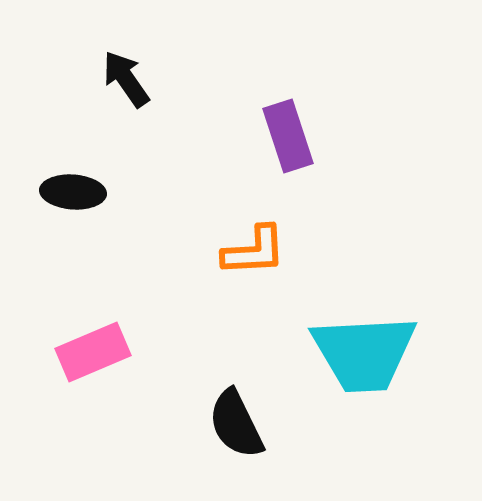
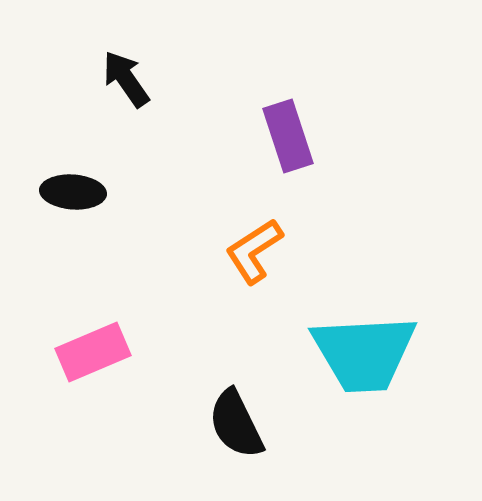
orange L-shape: rotated 150 degrees clockwise
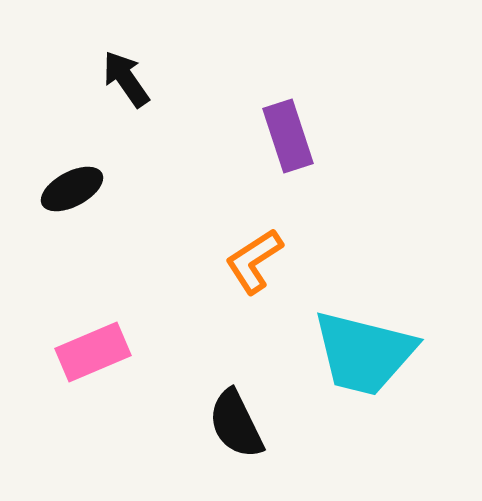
black ellipse: moved 1 px left, 3 px up; rotated 32 degrees counterclockwise
orange L-shape: moved 10 px down
cyan trapezoid: rotated 17 degrees clockwise
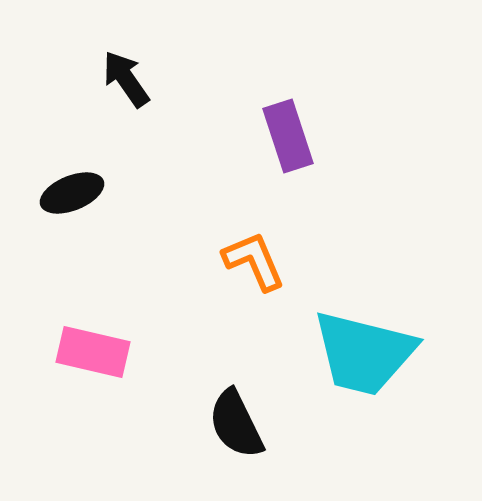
black ellipse: moved 4 px down; rotated 6 degrees clockwise
orange L-shape: rotated 100 degrees clockwise
pink rectangle: rotated 36 degrees clockwise
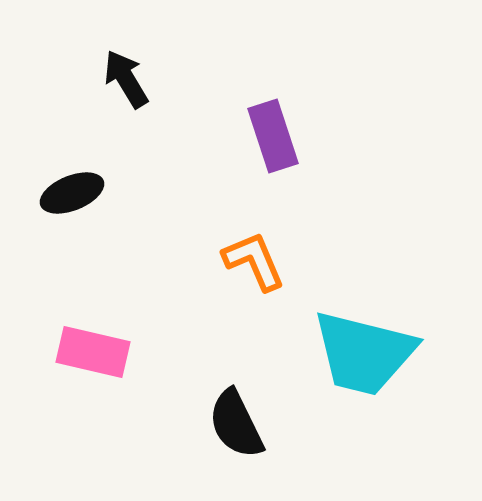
black arrow: rotated 4 degrees clockwise
purple rectangle: moved 15 px left
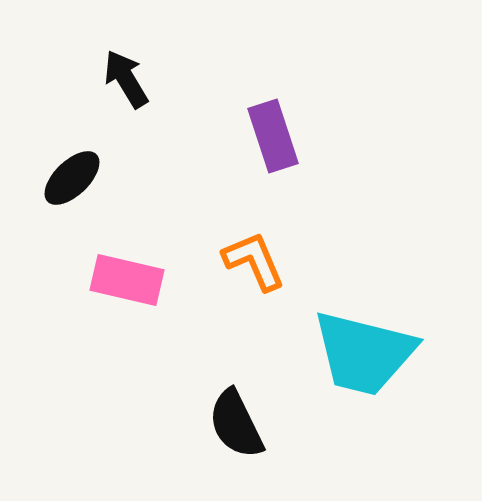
black ellipse: moved 15 px up; rotated 22 degrees counterclockwise
pink rectangle: moved 34 px right, 72 px up
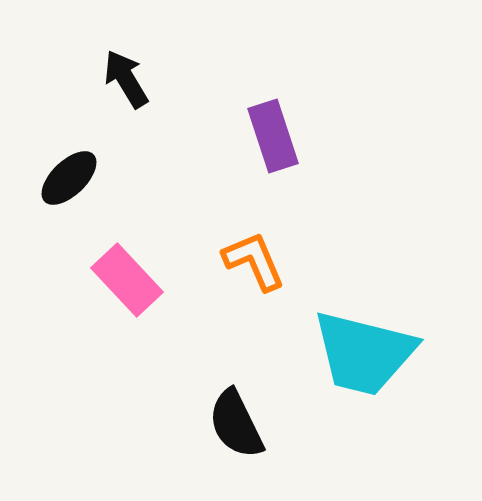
black ellipse: moved 3 px left
pink rectangle: rotated 34 degrees clockwise
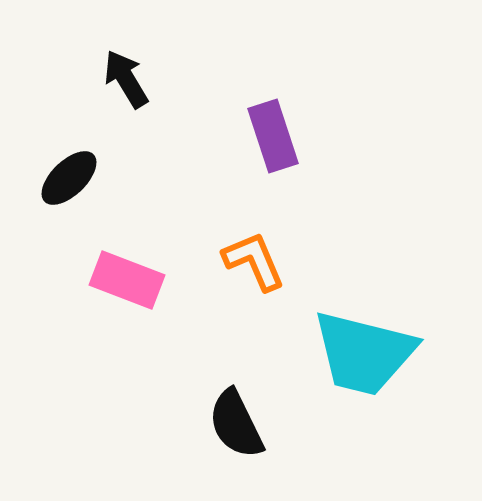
pink rectangle: rotated 26 degrees counterclockwise
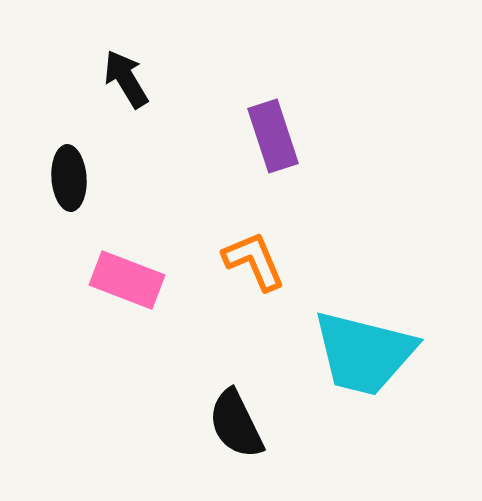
black ellipse: rotated 50 degrees counterclockwise
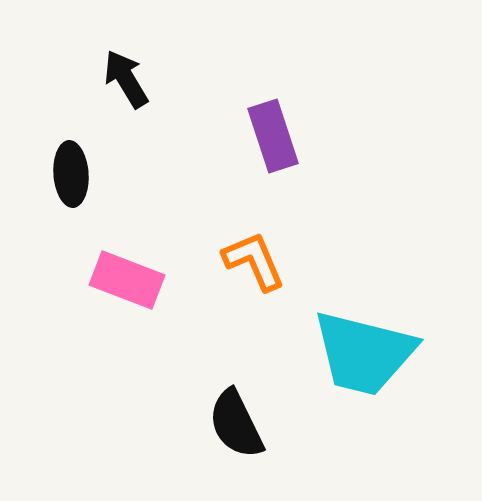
black ellipse: moved 2 px right, 4 px up
